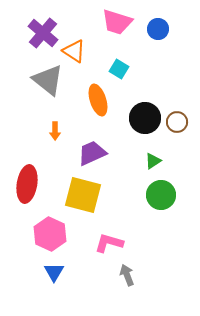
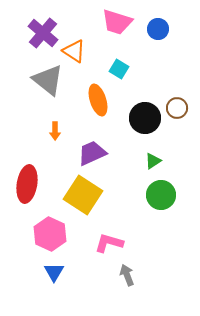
brown circle: moved 14 px up
yellow square: rotated 18 degrees clockwise
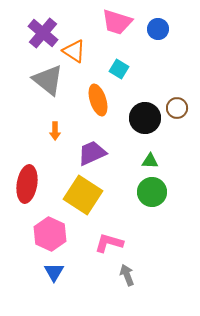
green triangle: moved 3 px left; rotated 36 degrees clockwise
green circle: moved 9 px left, 3 px up
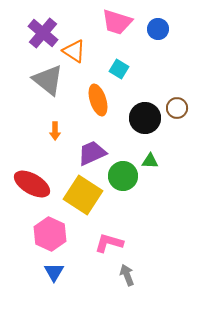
red ellipse: moved 5 px right; rotated 69 degrees counterclockwise
green circle: moved 29 px left, 16 px up
